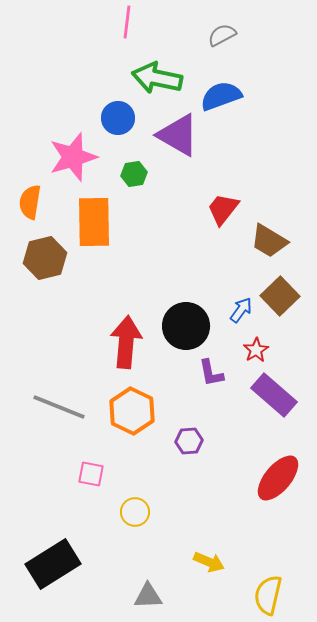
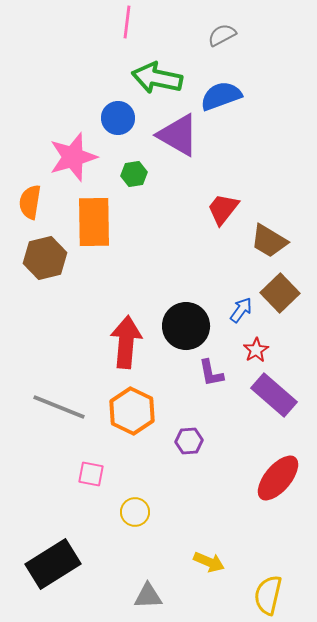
brown square: moved 3 px up
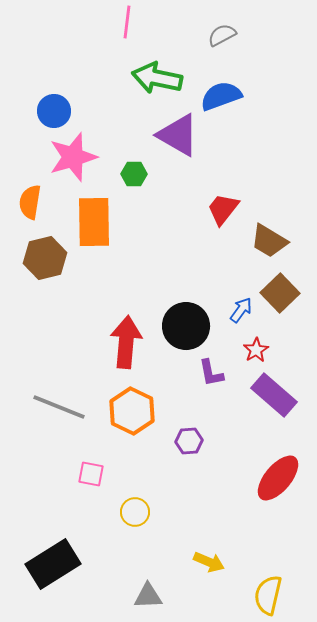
blue circle: moved 64 px left, 7 px up
green hexagon: rotated 10 degrees clockwise
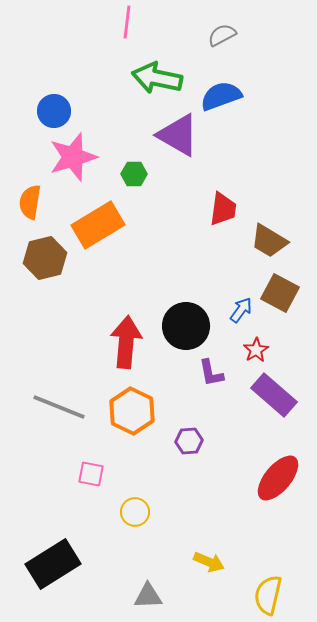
red trapezoid: rotated 150 degrees clockwise
orange rectangle: moved 4 px right, 3 px down; rotated 60 degrees clockwise
brown square: rotated 18 degrees counterclockwise
